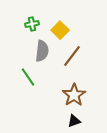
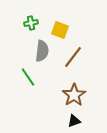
green cross: moved 1 px left, 1 px up
yellow square: rotated 24 degrees counterclockwise
brown line: moved 1 px right, 1 px down
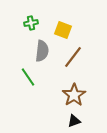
yellow square: moved 3 px right
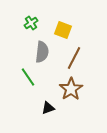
green cross: rotated 24 degrees counterclockwise
gray semicircle: moved 1 px down
brown line: moved 1 px right, 1 px down; rotated 10 degrees counterclockwise
brown star: moved 3 px left, 6 px up
black triangle: moved 26 px left, 13 px up
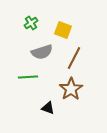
gray semicircle: rotated 65 degrees clockwise
green line: rotated 60 degrees counterclockwise
black triangle: rotated 40 degrees clockwise
